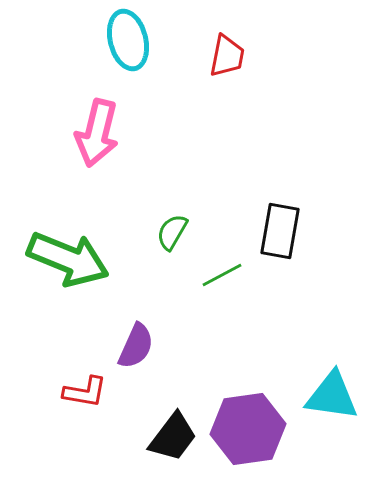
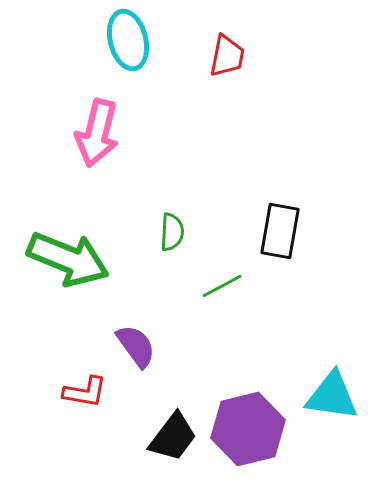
green semicircle: rotated 153 degrees clockwise
green line: moved 11 px down
purple semicircle: rotated 60 degrees counterclockwise
purple hexagon: rotated 6 degrees counterclockwise
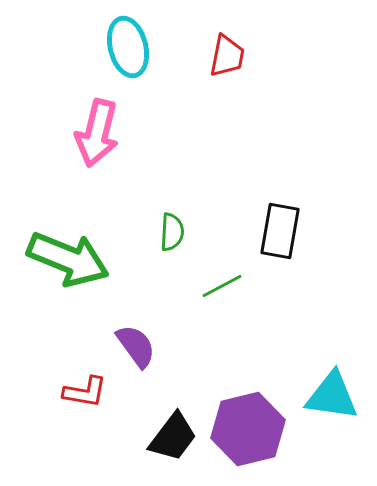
cyan ellipse: moved 7 px down
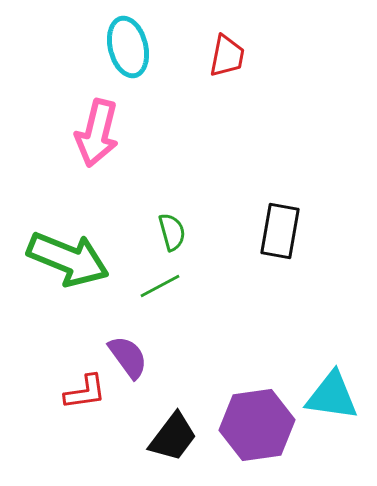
green semicircle: rotated 18 degrees counterclockwise
green line: moved 62 px left
purple semicircle: moved 8 px left, 11 px down
red L-shape: rotated 18 degrees counterclockwise
purple hexagon: moved 9 px right, 4 px up; rotated 6 degrees clockwise
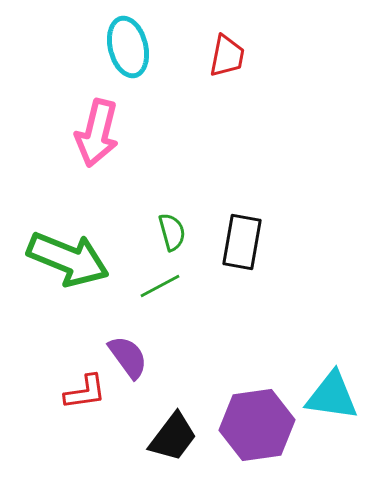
black rectangle: moved 38 px left, 11 px down
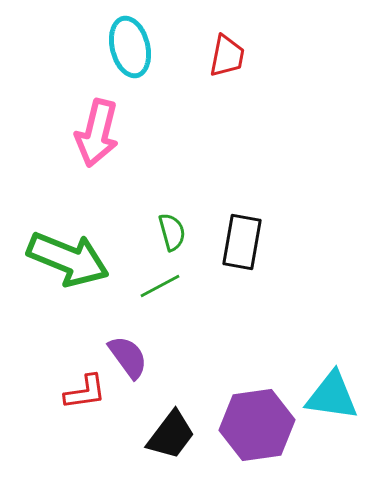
cyan ellipse: moved 2 px right
black trapezoid: moved 2 px left, 2 px up
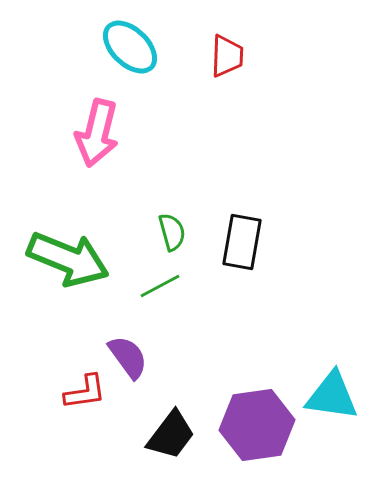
cyan ellipse: rotated 32 degrees counterclockwise
red trapezoid: rotated 9 degrees counterclockwise
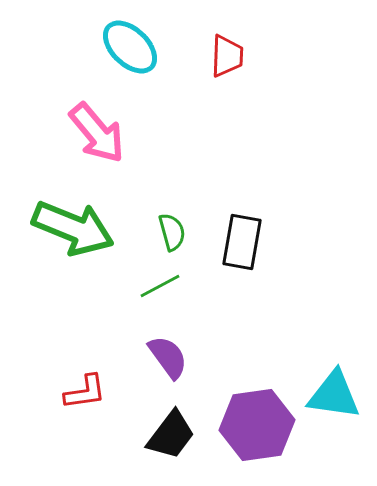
pink arrow: rotated 54 degrees counterclockwise
green arrow: moved 5 px right, 31 px up
purple semicircle: moved 40 px right
cyan triangle: moved 2 px right, 1 px up
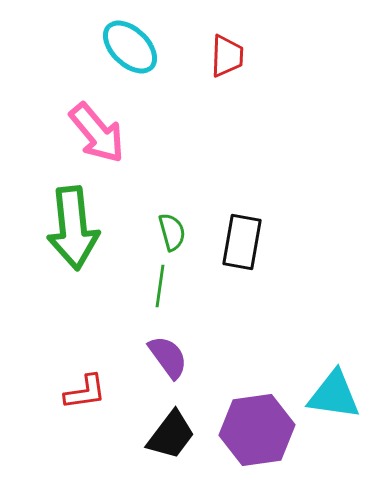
green arrow: rotated 62 degrees clockwise
green line: rotated 54 degrees counterclockwise
purple hexagon: moved 5 px down
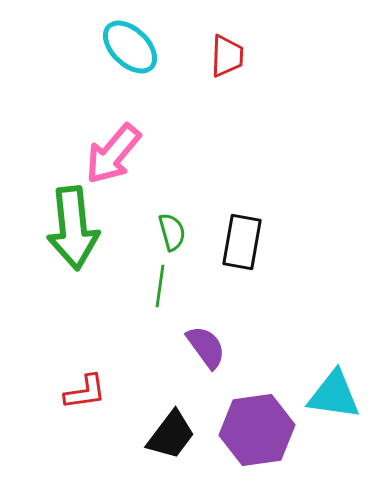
pink arrow: moved 16 px right, 21 px down; rotated 80 degrees clockwise
purple semicircle: moved 38 px right, 10 px up
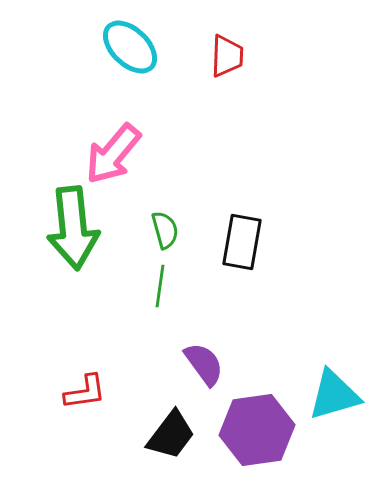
green semicircle: moved 7 px left, 2 px up
purple semicircle: moved 2 px left, 17 px down
cyan triangle: rotated 24 degrees counterclockwise
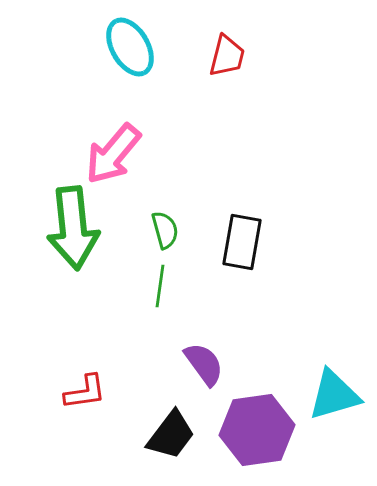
cyan ellipse: rotated 16 degrees clockwise
red trapezoid: rotated 12 degrees clockwise
